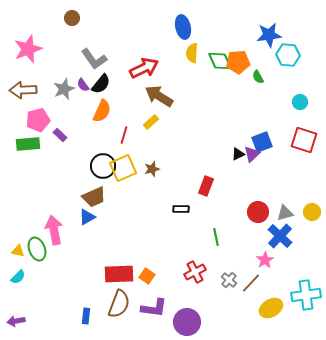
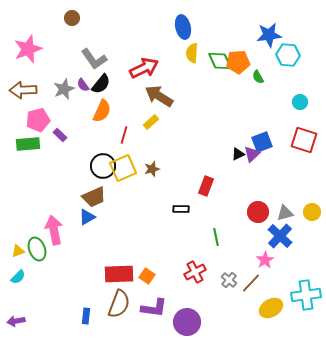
yellow triangle at (18, 251): rotated 32 degrees counterclockwise
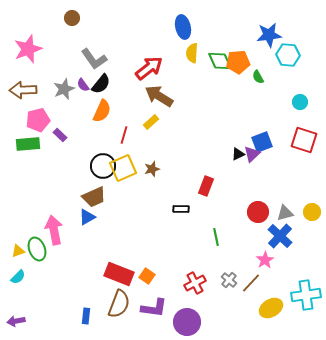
red arrow at (144, 68): moved 5 px right; rotated 12 degrees counterclockwise
red cross at (195, 272): moved 11 px down
red rectangle at (119, 274): rotated 24 degrees clockwise
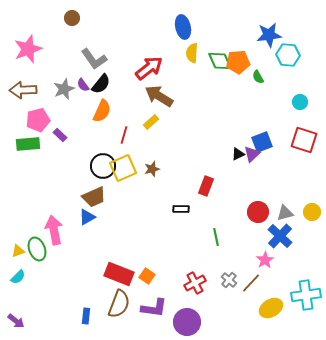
purple arrow at (16, 321): rotated 132 degrees counterclockwise
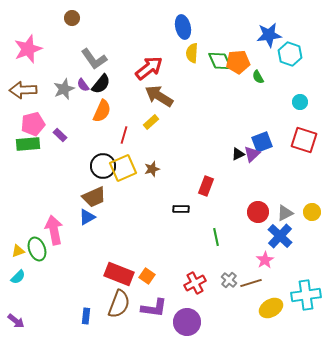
cyan hexagon at (288, 55): moved 2 px right, 1 px up; rotated 15 degrees clockwise
pink pentagon at (38, 120): moved 5 px left, 4 px down
gray triangle at (285, 213): rotated 12 degrees counterclockwise
brown line at (251, 283): rotated 30 degrees clockwise
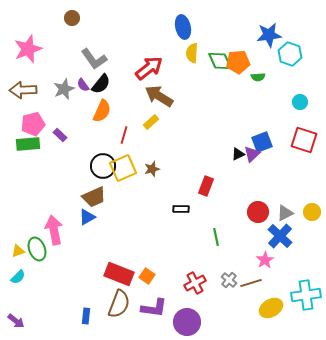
green semicircle at (258, 77): rotated 64 degrees counterclockwise
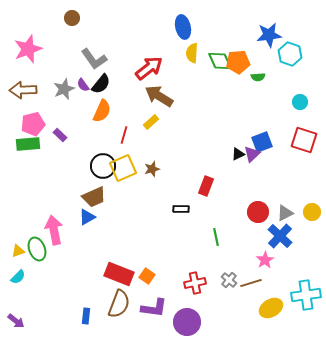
red cross at (195, 283): rotated 15 degrees clockwise
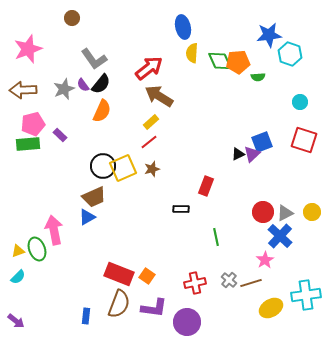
red line at (124, 135): moved 25 px right, 7 px down; rotated 36 degrees clockwise
red circle at (258, 212): moved 5 px right
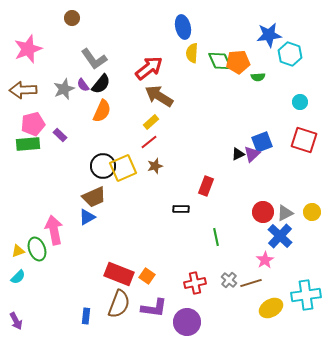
brown star at (152, 169): moved 3 px right, 3 px up
purple arrow at (16, 321): rotated 24 degrees clockwise
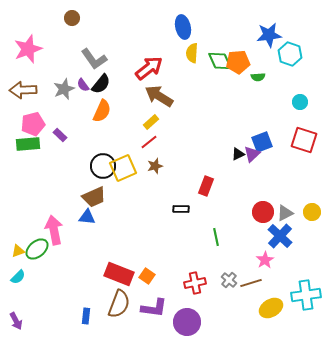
blue triangle at (87, 217): rotated 36 degrees clockwise
green ellipse at (37, 249): rotated 70 degrees clockwise
